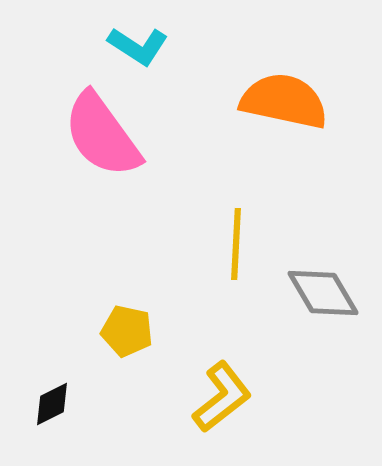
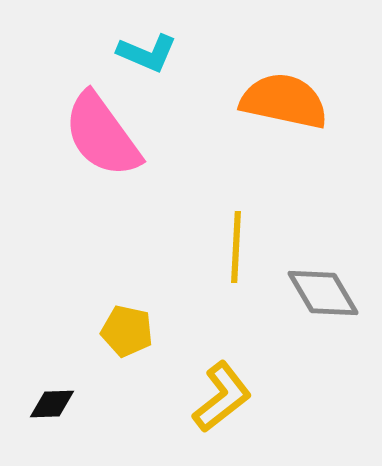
cyan L-shape: moved 9 px right, 7 px down; rotated 10 degrees counterclockwise
yellow line: moved 3 px down
black diamond: rotated 24 degrees clockwise
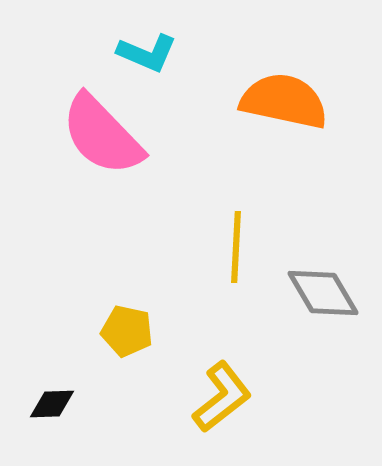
pink semicircle: rotated 8 degrees counterclockwise
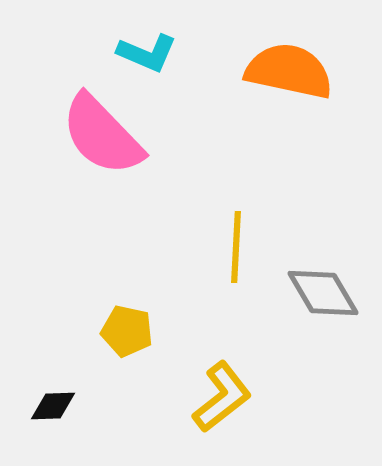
orange semicircle: moved 5 px right, 30 px up
black diamond: moved 1 px right, 2 px down
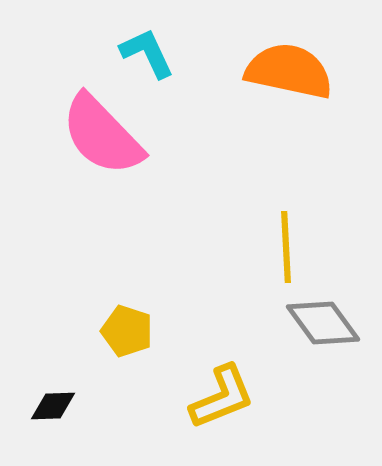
cyan L-shape: rotated 138 degrees counterclockwise
yellow line: moved 50 px right; rotated 6 degrees counterclockwise
gray diamond: moved 30 px down; rotated 6 degrees counterclockwise
yellow pentagon: rotated 6 degrees clockwise
yellow L-shape: rotated 16 degrees clockwise
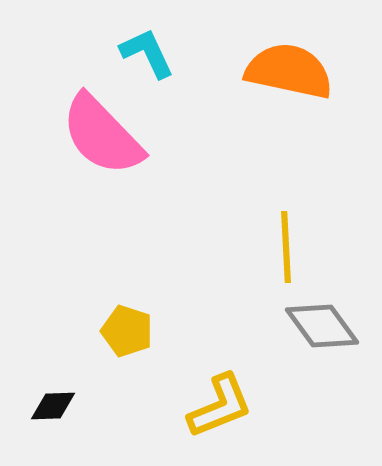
gray diamond: moved 1 px left, 3 px down
yellow L-shape: moved 2 px left, 9 px down
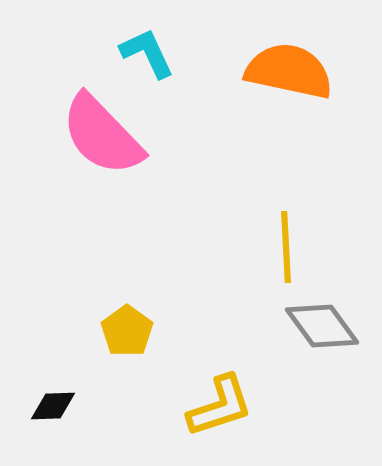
yellow pentagon: rotated 18 degrees clockwise
yellow L-shape: rotated 4 degrees clockwise
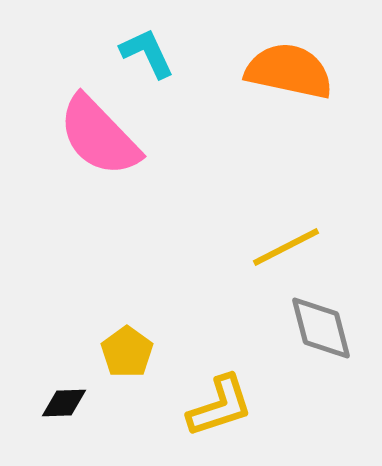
pink semicircle: moved 3 px left, 1 px down
yellow line: rotated 66 degrees clockwise
gray diamond: moved 1 px left, 2 px down; rotated 22 degrees clockwise
yellow pentagon: moved 21 px down
black diamond: moved 11 px right, 3 px up
